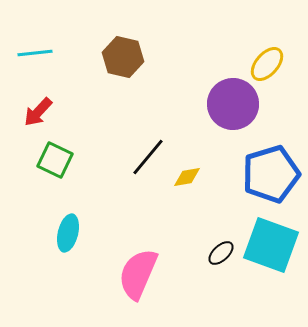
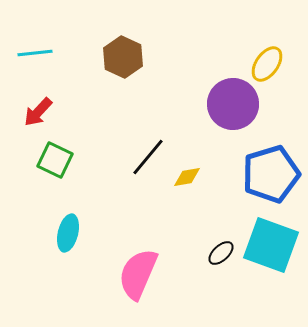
brown hexagon: rotated 12 degrees clockwise
yellow ellipse: rotated 6 degrees counterclockwise
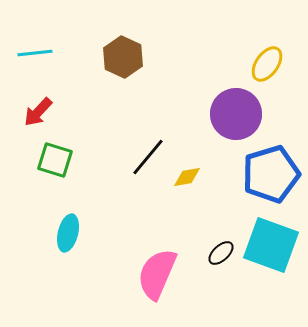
purple circle: moved 3 px right, 10 px down
green square: rotated 9 degrees counterclockwise
pink semicircle: moved 19 px right
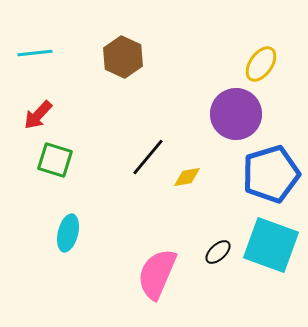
yellow ellipse: moved 6 px left
red arrow: moved 3 px down
black ellipse: moved 3 px left, 1 px up
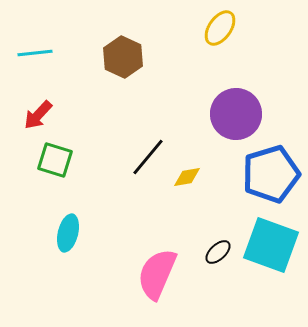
yellow ellipse: moved 41 px left, 36 px up
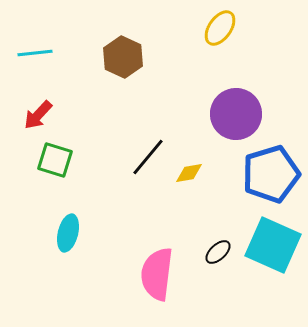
yellow diamond: moved 2 px right, 4 px up
cyan square: moved 2 px right; rotated 4 degrees clockwise
pink semicircle: rotated 16 degrees counterclockwise
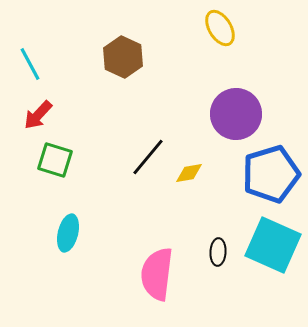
yellow ellipse: rotated 66 degrees counterclockwise
cyan line: moved 5 px left, 11 px down; rotated 68 degrees clockwise
black ellipse: rotated 44 degrees counterclockwise
